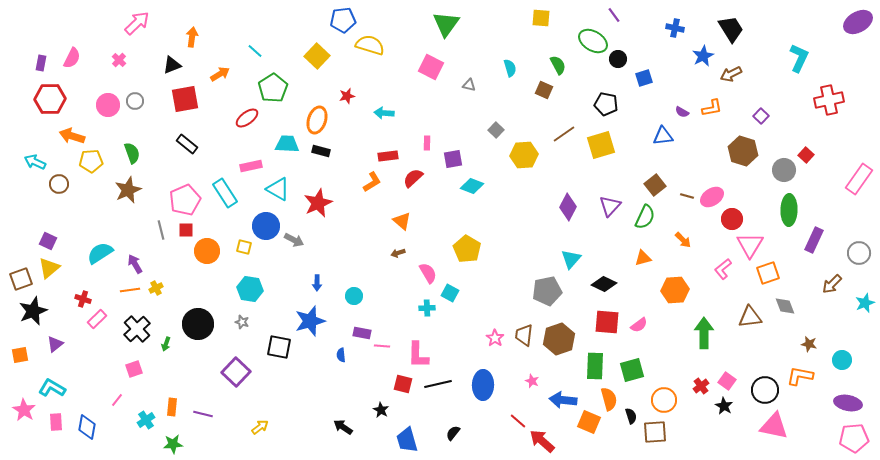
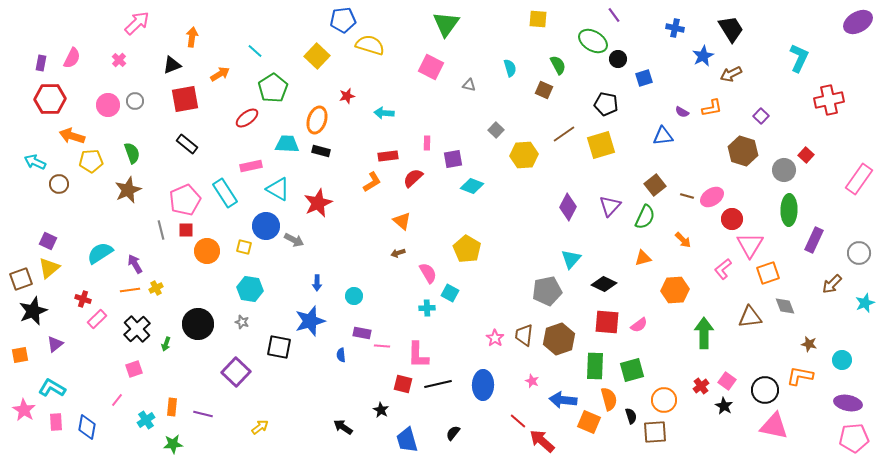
yellow square at (541, 18): moved 3 px left, 1 px down
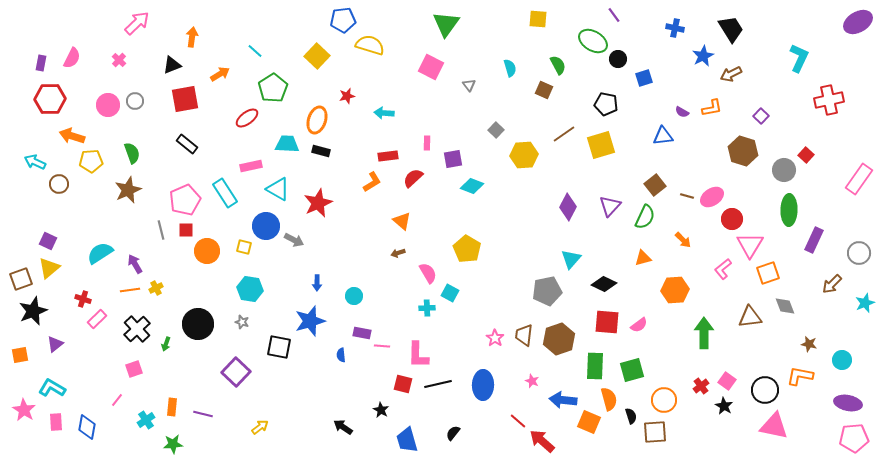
gray triangle at (469, 85): rotated 40 degrees clockwise
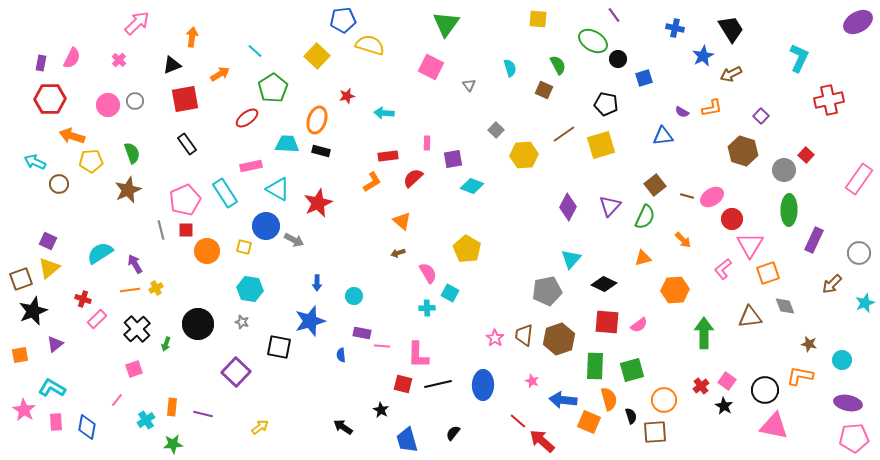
black rectangle at (187, 144): rotated 15 degrees clockwise
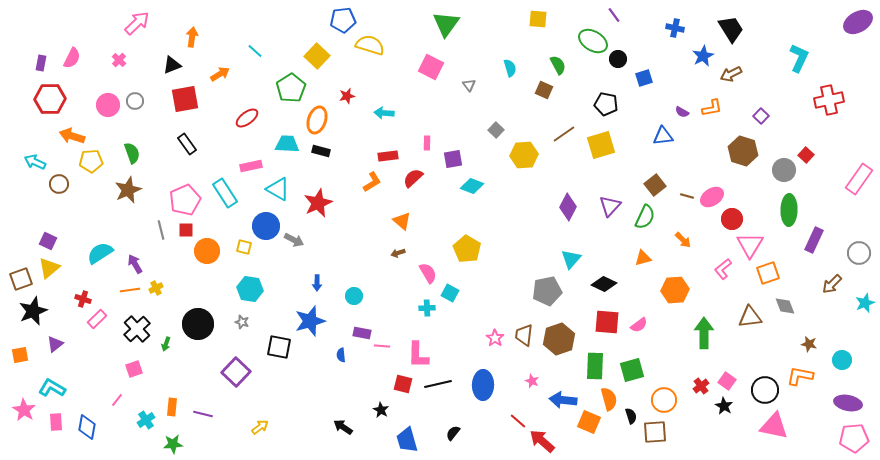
green pentagon at (273, 88): moved 18 px right
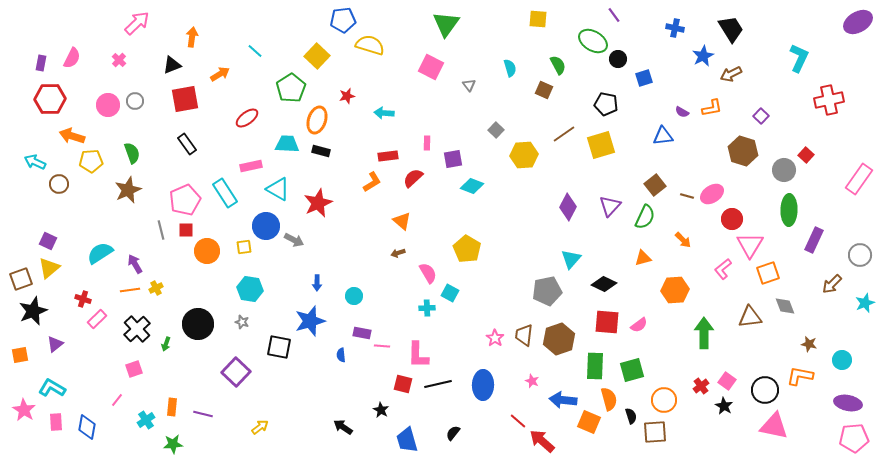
pink ellipse at (712, 197): moved 3 px up
yellow square at (244, 247): rotated 21 degrees counterclockwise
gray circle at (859, 253): moved 1 px right, 2 px down
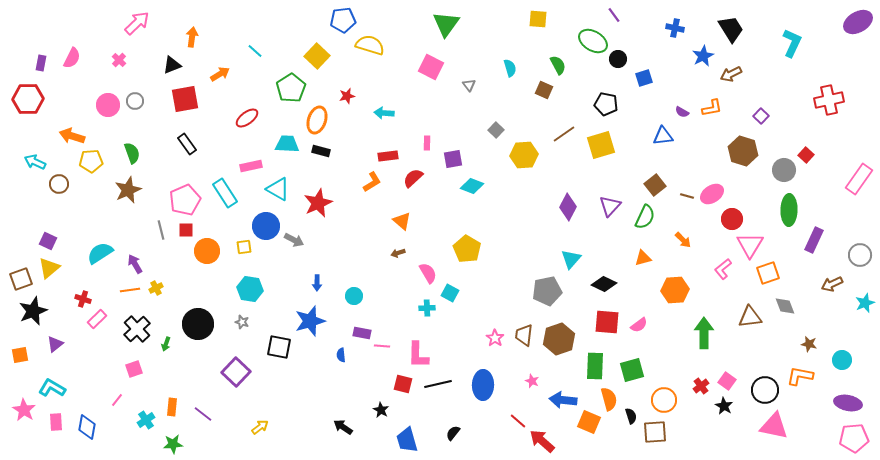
cyan L-shape at (799, 58): moved 7 px left, 15 px up
red hexagon at (50, 99): moved 22 px left
brown arrow at (832, 284): rotated 20 degrees clockwise
purple line at (203, 414): rotated 24 degrees clockwise
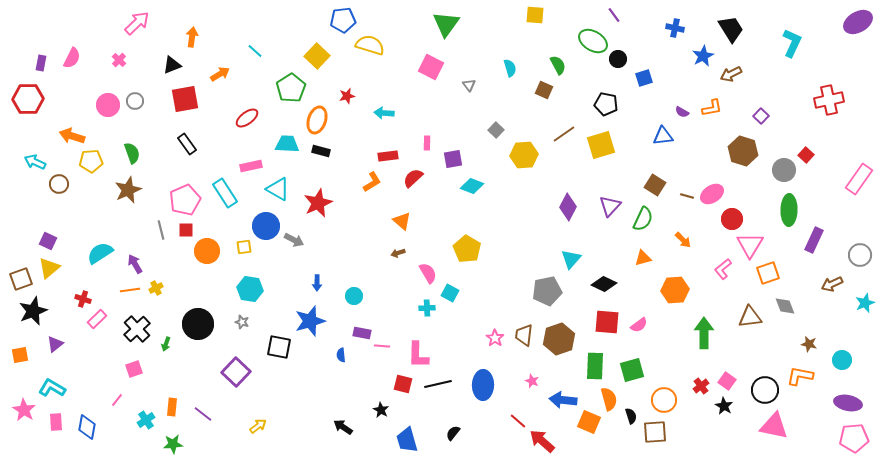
yellow square at (538, 19): moved 3 px left, 4 px up
brown square at (655, 185): rotated 20 degrees counterclockwise
green semicircle at (645, 217): moved 2 px left, 2 px down
yellow arrow at (260, 427): moved 2 px left, 1 px up
